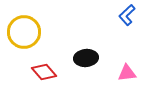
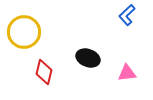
black ellipse: moved 2 px right; rotated 25 degrees clockwise
red diamond: rotated 55 degrees clockwise
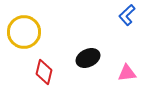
black ellipse: rotated 45 degrees counterclockwise
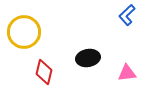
black ellipse: rotated 15 degrees clockwise
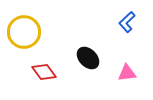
blue L-shape: moved 7 px down
black ellipse: rotated 55 degrees clockwise
red diamond: rotated 50 degrees counterclockwise
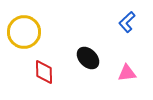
red diamond: rotated 35 degrees clockwise
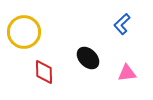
blue L-shape: moved 5 px left, 2 px down
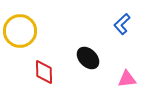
yellow circle: moved 4 px left, 1 px up
pink triangle: moved 6 px down
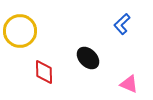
pink triangle: moved 2 px right, 5 px down; rotated 30 degrees clockwise
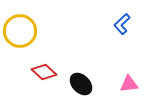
black ellipse: moved 7 px left, 26 px down
red diamond: rotated 45 degrees counterclockwise
pink triangle: rotated 30 degrees counterclockwise
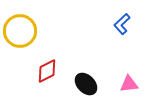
red diamond: moved 3 px right, 1 px up; rotated 70 degrees counterclockwise
black ellipse: moved 5 px right
